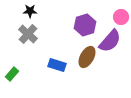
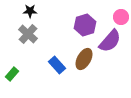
brown ellipse: moved 3 px left, 2 px down
blue rectangle: rotated 30 degrees clockwise
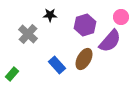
black star: moved 20 px right, 4 px down
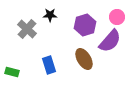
pink circle: moved 4 px left
gray cross: moved 1 px left, 5 px up
brown ellipse: rotated 60 degrees counterclockwise
blue rectangle: moved 8 px left; rotated 24 degrees clockwise
green rectangle: moved 2 px up; rotated 64 degrees clockwise
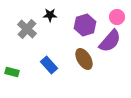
blue rectangle: rotated 24 degrees counterclockwise
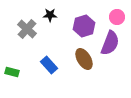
purple hexagon: moved 1 px left, 1 px down
purple semicircle: moved 2 px down; rotated 20 degrees counterclockwise
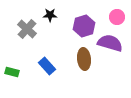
purple semicircle: rotated 95 degrees counterclockwise
brown ellipse: rotated 25 degrees clockwise
blue rectangle: moved 2 px left, 1 px down
